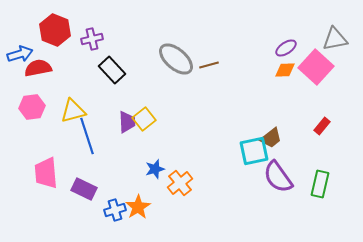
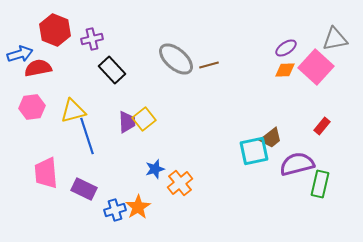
purple semicircle: moved 19 px right, 13 px up; rotated 112 degrees clockwise
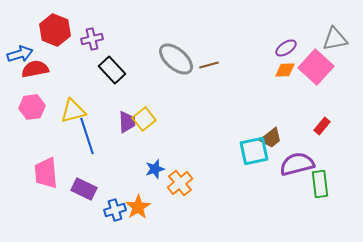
red semicircle: moved 3 px left, 1 px down
green rectangle: rotated 20 degrees counterclockwise
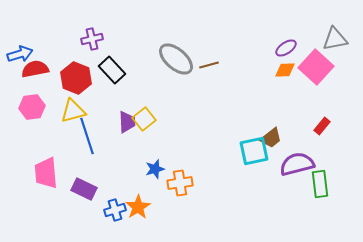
red hexagon: moved 21 px right, 48 px down
orange cross: rotated 30 degrees clockwise
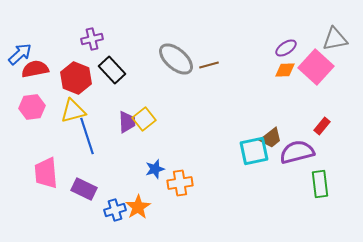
blue arrow: rotated 25 degrees counterclockwise
purple semicircle: moved 12 px up
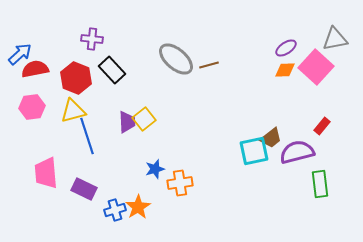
purple cross: rotated 20 degrees clockwise
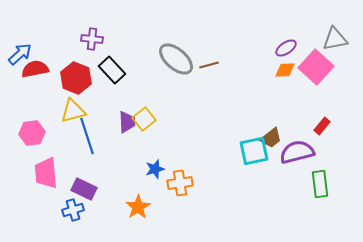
pink hexagon: moved 26 px down
blue cross: moved 42 px left
